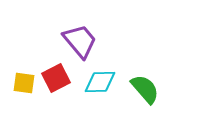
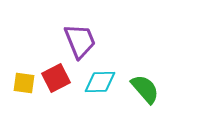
purple trapezoid: rotated 18 degrees clockwise
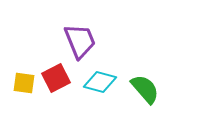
cyan diamond: rotated 16 degrees clockwise
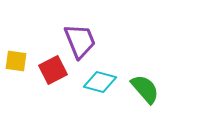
red square: moved 3 px left, 8 px up
yellow square: moved 8 px left, 22 px up
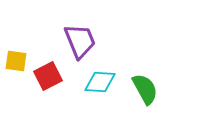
red square: moved 5 px left, 6 px down
cyan diamond: rotated 12 degrees counterclockwise
green semicircle: rotated 12 degrees clockwise
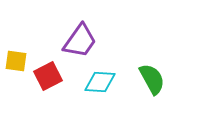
purple trapezoid: rotated 57 degrees clockwise
green semicircle: moved 7 px right, 10 px up
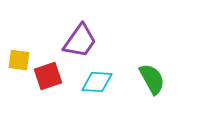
yellow square: moved 3 px right, 1 px up
red square: rotated 8 degrees clockwise
cyan diamond: moved 3 px left
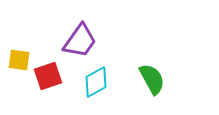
cyan diamond: moved 1 px left; rotated 32 degrees counterclockwise
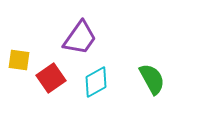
purple trapezoid: moved 3 px up
red square: moved 3 px right, 2 px down; rotated 16 degrees counterclockwise
